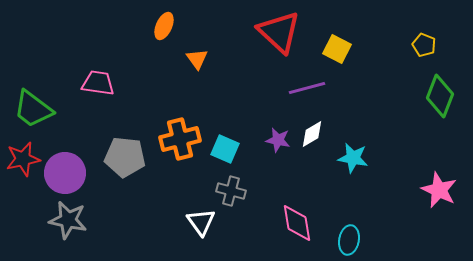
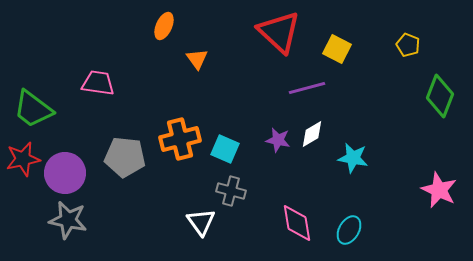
yellow pentagon: moved 16 px left
cyan ellipse: moved 10 px up; rotated 20 degrees clockwise
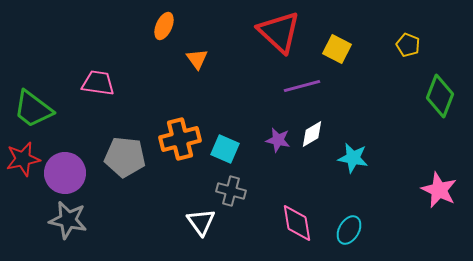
purple line: moved 5 px left, 2 px up
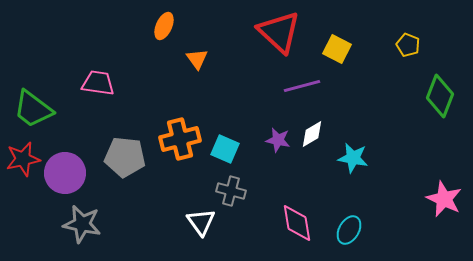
pink star: moved 5 px right, 9 px down
gray star: moved 14 px right, 4 px down
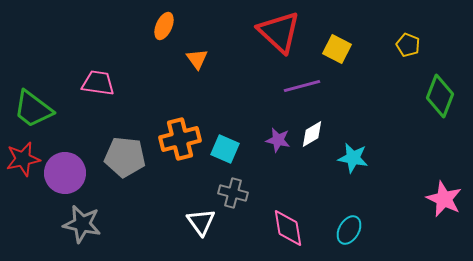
gray cross: moved 2 px right, 2 px down
pink diamond: moved 9 px left, 5 px down
